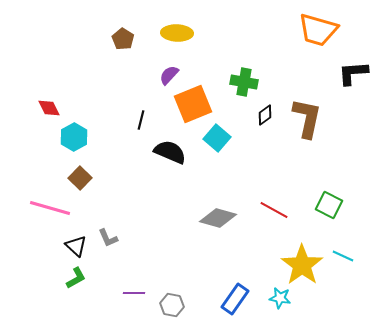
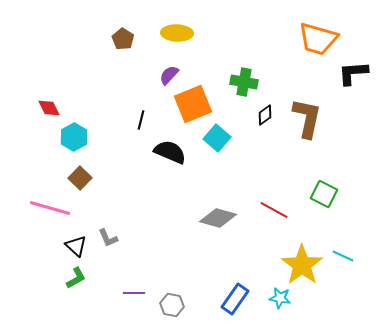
orange trapezoid: moved 9 px down
green square: moved 5 px left, 11 px up
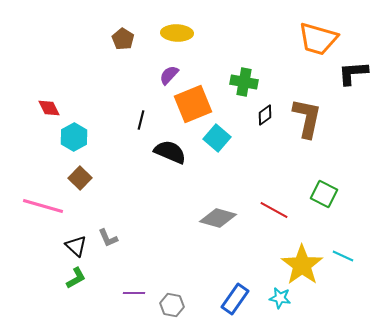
pink line: moved 7 px left, 2 px up
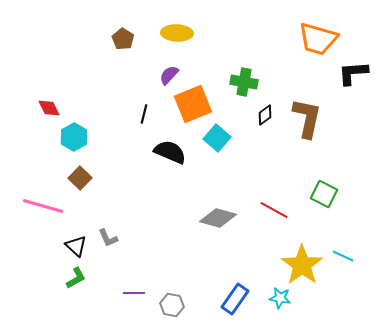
black line: moved 3 px right, 6 px up
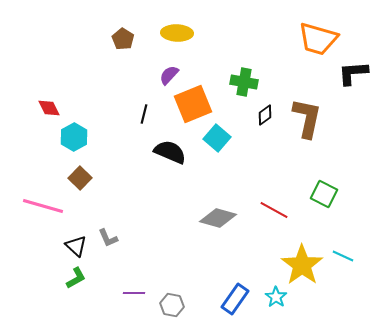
cyan star: moved 4 px left, 1 px up; rotated 25 degrees clockwise
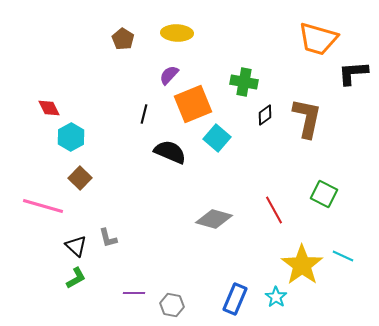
cyan hexagon: moved 3 px left
red line: rotated 32 degrees clockwise
gray diamond: moved 4 px left, 1 px down
gray L-shape: rotated 10 degrees clockwise
blue rectangle: rotated 12 degrees counterclockwise
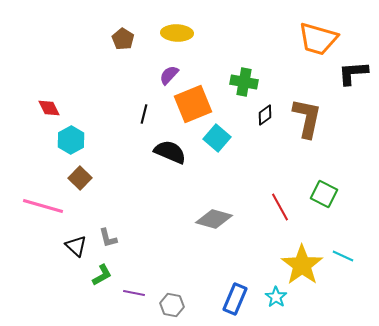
cyan hexagon: moved 3 px down
red line: moved 6 px right, 3 px up
green L-shape: moved 26 px right, 3 px up
purple line: rotated 10 degrees clockwise
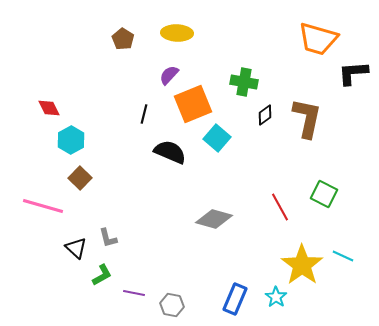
black triangle: moved 2 px down
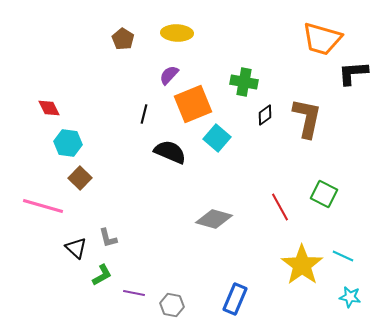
orange trapezoid: moved 4 px right
cyan hexagon: moved 3 px left, 3 px down; rotated 24 degrees counterclockwise
cyan star: moved 74 px right; rotated 25 degrees counterclockwise
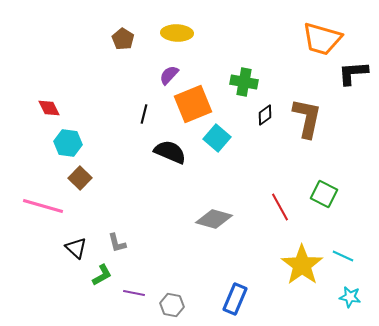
gray L-shape: moved 9 px right, 5 px down
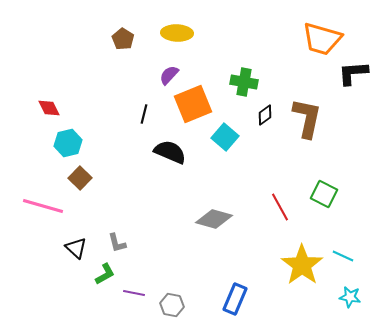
cyan square: moved 8 px right, 1 px up
cyan hexagon: rotated 20 degrees counterclockwise
green L-shape: moved 3 px right, 1 px up
